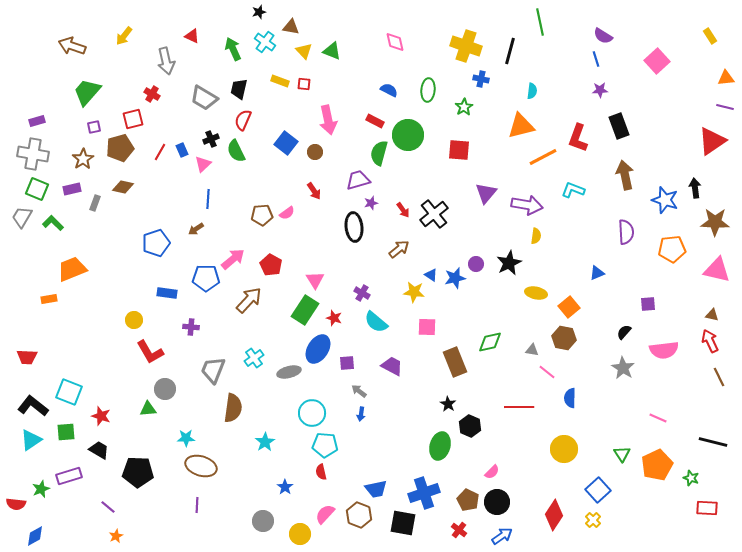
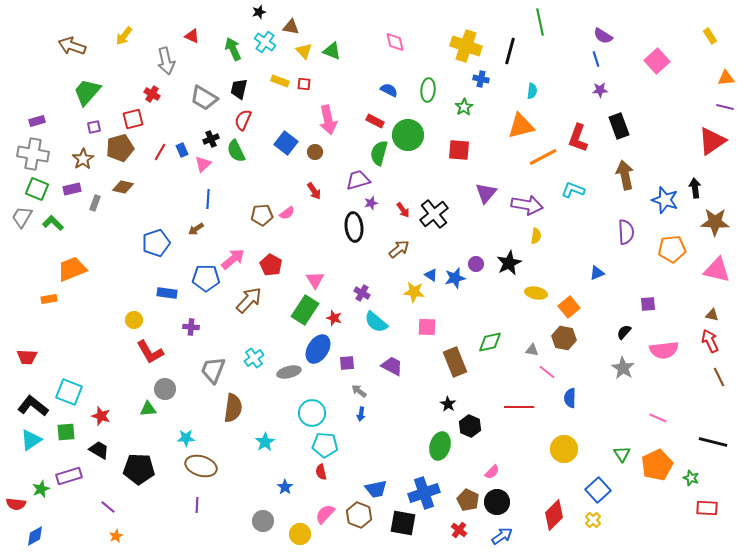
black pentagon at (138, 472): moved 1 px right, 3 px up
red diamond at (554, 515): rotated 12 degrees clockwise
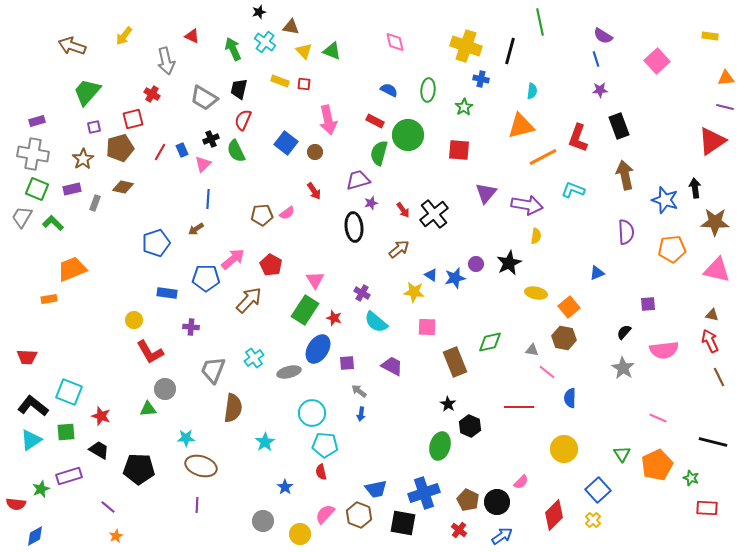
yellow rectangle at (710, 36): rotated 49 degrees counterclockwise
pink semicircle at (492, 472): moved 29 px right, 10 px down
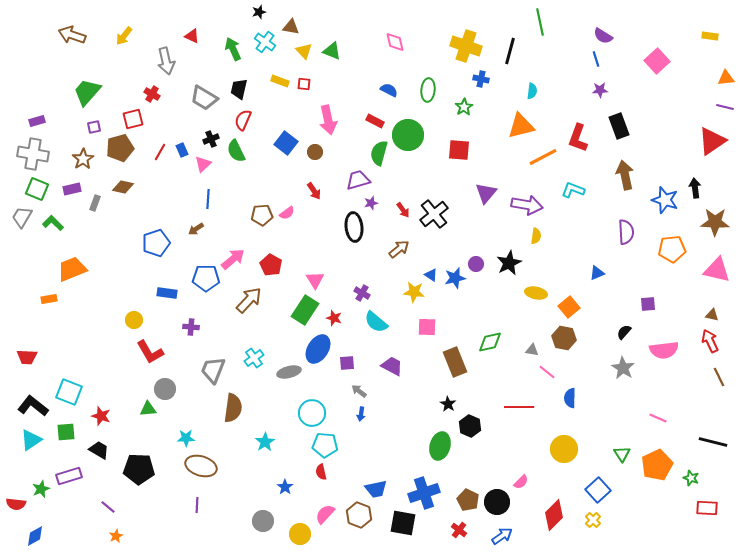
brown arrow at (72, 46): moved 11 px up
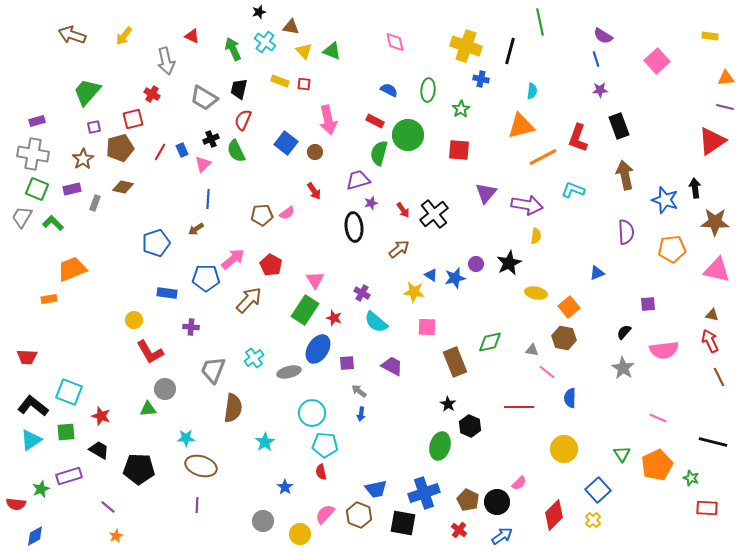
green star at (464, 107): moved 3 px left, 2 px down
pink semicircle at (521, 482): moved 2 px left, 1 px down
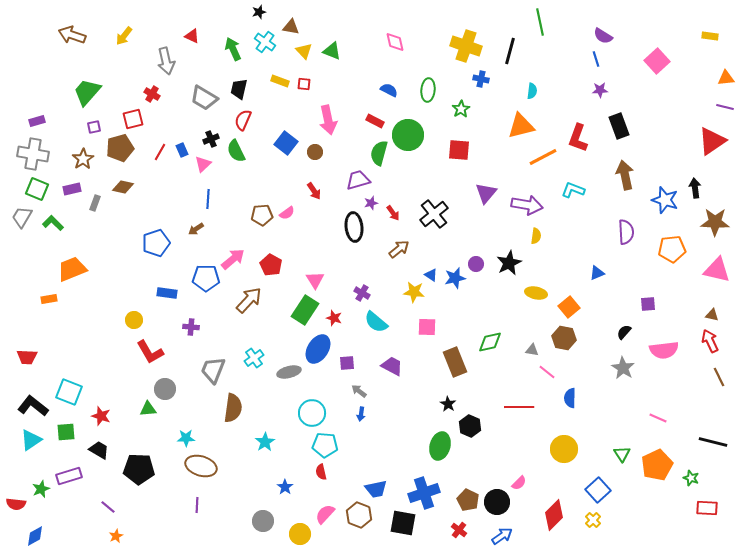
red arrow at (403, 210): moved 10 px left, 3 px down
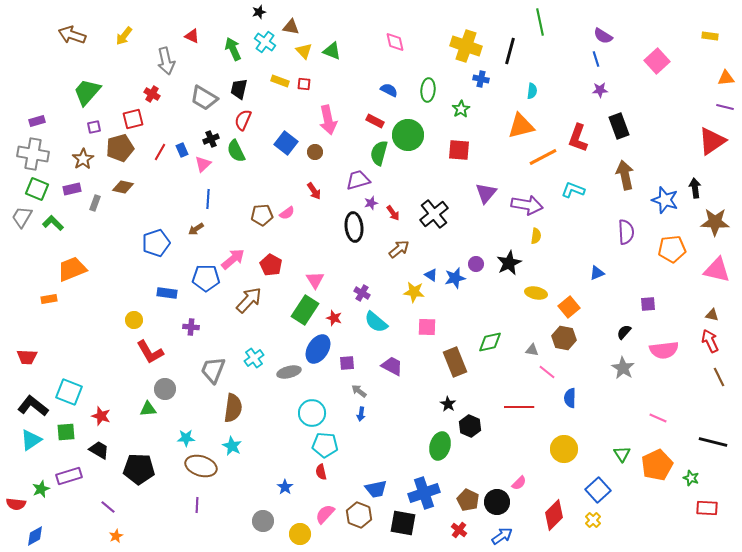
cyan star at (265, 442): moved 33 px left, 4 px down; rotated 12 degrees counterclockwise
